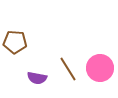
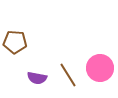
brown line: moved 6 px down
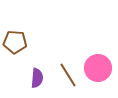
pink circle: moved 2 px left
purple semicircle: rotated 96 degrees counterclockwise
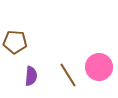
pink circle: moved 1 px right, 1 px up
purple semicircle: moved 6 px left, 2 px up
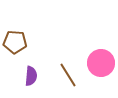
pink circle: moved 2 px right, 4 px up
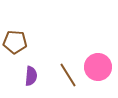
pink circle: moved 3 px left, 4 px down
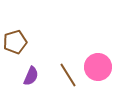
brown pentagon: rotated 20 degrees counterclockwise
purple semicircle: rotated 18 degrees clockwise
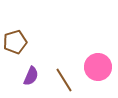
brown line: moved 4 px left, 5 px down
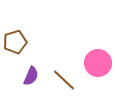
pink circle: moved 4 px up
brown line: rotated 15 degrees counterclockwise
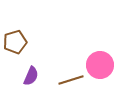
pink circle: moved 2 px right, 2 px down
brown line: moved 7 px right; rotated 60 degrees counterclockwise
